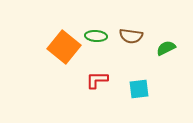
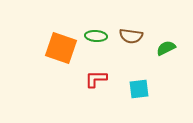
orange square: moved 3 px left, 1 px down; rotated 20 degrees counterclockwise
red L-shape: moved 1 px left, 1 px up
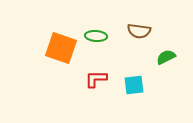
brown semicircle: moved 8 px right, 5 px up
green semicircle: moved 9 px down
cyan square: moved 5 px left, 4 px up
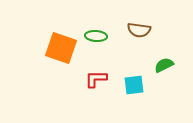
brown semicircle: moved 1 px up
green semicircle: moved 2 px left, 8 px down
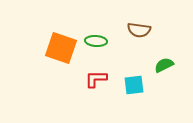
green ellipse: moved 5 px down
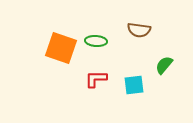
green semicircle: rotated 24 degrees counterclockwise
